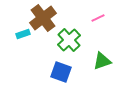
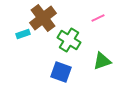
green cross: rotated 15 degrees counterclockwise
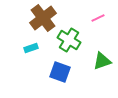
cyan rectangle: moved 8 px right, 14 px down
blue square: moved 1 px left
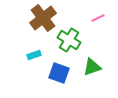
cyan rectangle: moved 3 px right, 7 px down
green triangle: moved 10 px left, 6 px down
blue square: moved 1 px left, 1 px down
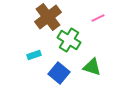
brown cross: moved 5 px right, 1 px up
green triangle: rotated 36 degrees clockwise
blue square: rotated 20 degrees clockwise
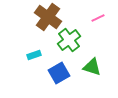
brown cross: rotated 16 degrees counterclockwise
green cross: rotated 20 degrees clockwise
blue square: rotated 20 degrees clockwise
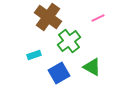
green cross: moved 1 px down
green triangle: rotated 12 degrees clockwise
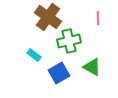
pink line: rotated 64 degrees counterclockwise
green cross: rotated 25 degrees clockwise
cyan rectangle: rotated 56 degrees clockwise
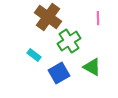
green cross: rotated 20 degrees counterclockwise
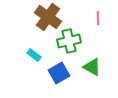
green cross: rotated 20 degrees clockwise
